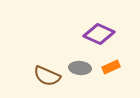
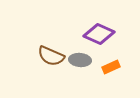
gray ellipse: moved 8 px up
brown semicircle: moved 4 px right, 20 px up
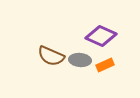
purple diamond: moved 2 px right, 2 px down
orange rectangle: moved 6 px left, 2 px up
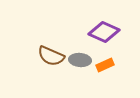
purple diamond: moved 3 px right, 4 px up
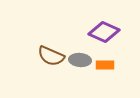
orange rectangle: rotated 24 degrees clockwise
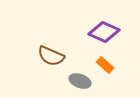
gray ellipse: moved 21 px down; rotated 15 degrees clockwise
orange rectangle: rotated 42 degrees clockwise
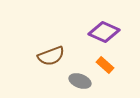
brown semicircle: rotated 44 degrees counterclockwise
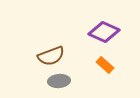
gray ellipse: moved 21 px left; rotated 25 degrees counterclockwise
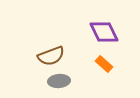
purple diamond: rotated 40 degrees clockwise
orange rectangle: moved 1 px left, 1 px up
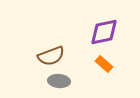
purple diamond: rotated 76 degrees counterclockwise
gray ellipse: rotated 10 degrees clockwise
